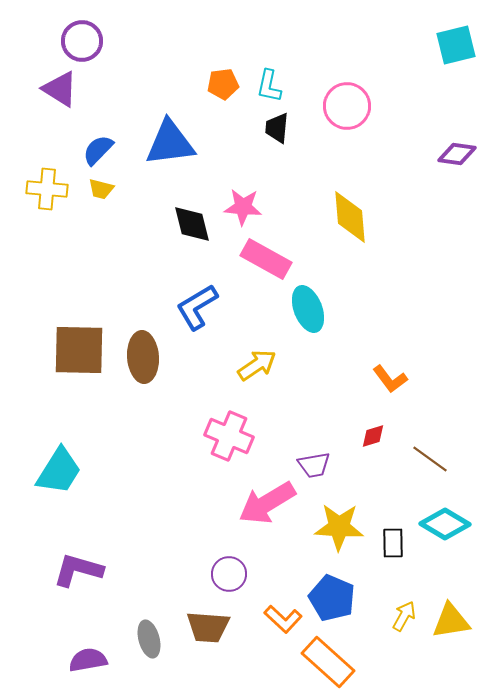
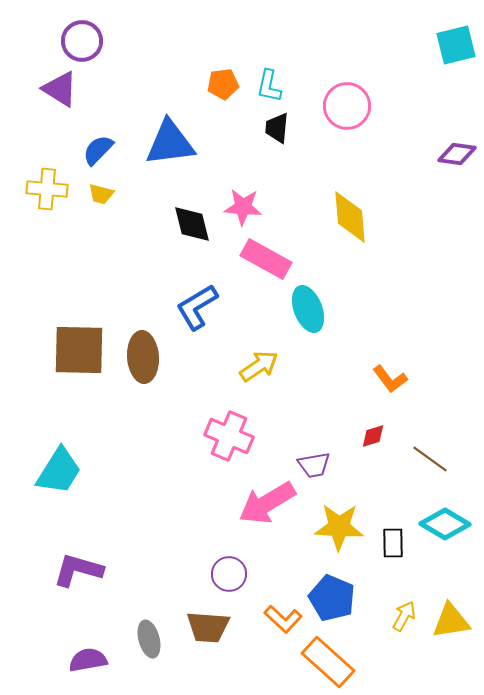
yellow trapezoid at (101, 189): moved 5 px down
yellow arrow at (257, 365): moved 2 px right, 1 px down
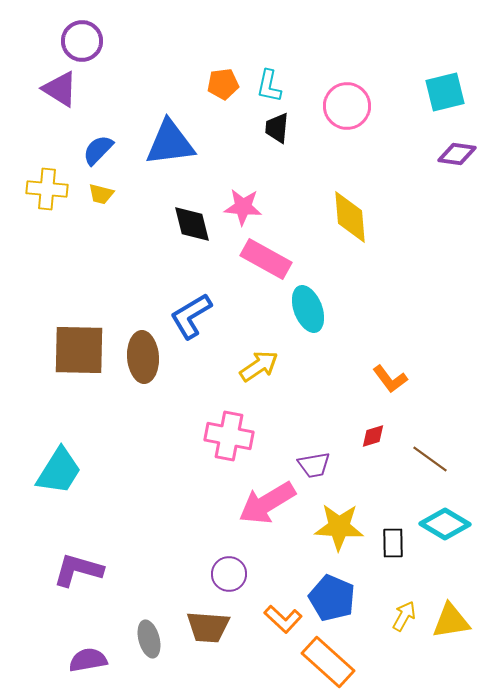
cyan square at (456, 45): moved 11 px left, 47 px down
blue L-shape at (197, 307): moved 6 px left, 9 px down
pink cross at (229, 436): rotated 12 degrees counterclockwise
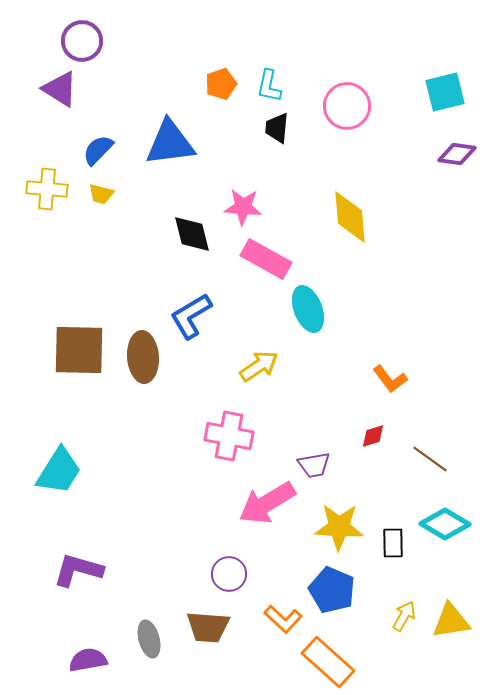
orange pentagon at (223, 84): moved 2 px left; rotated 12 degrees counterclockwise
black diamond at (192, 224): moved 10 px down
blue pentagon at (332, 598): moved 8 px up
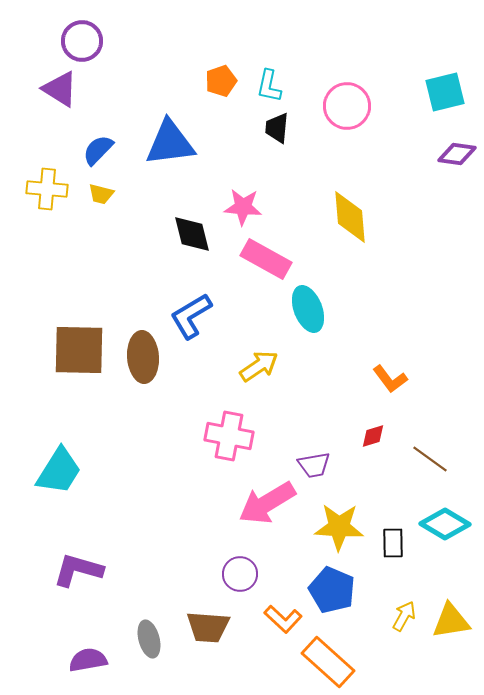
orange pentagon at (221, 84): moved 3 px up
purple circle at (229, 574): moved 11 px right
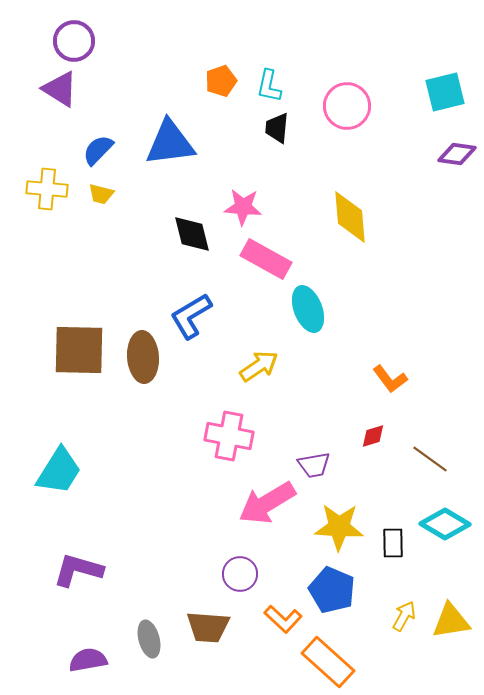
purple circle at (82, 41): moved 8 px left
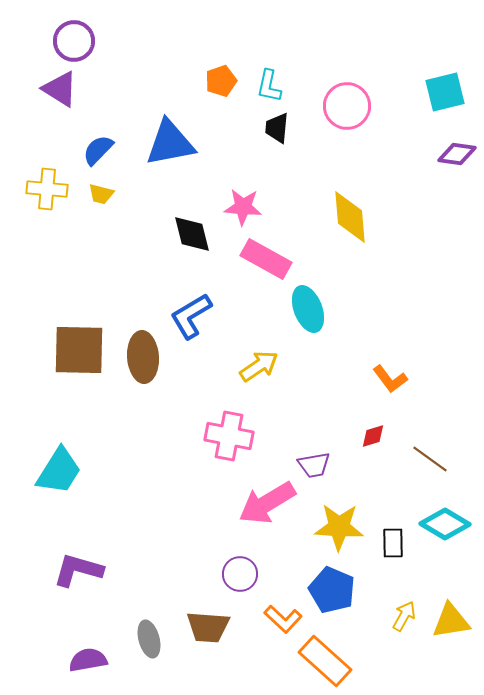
blue triangle at (170, 143): rotated 4 degrees counterclockwise
orange rectangle at (328, 662): moved 3 px left, 1 px up
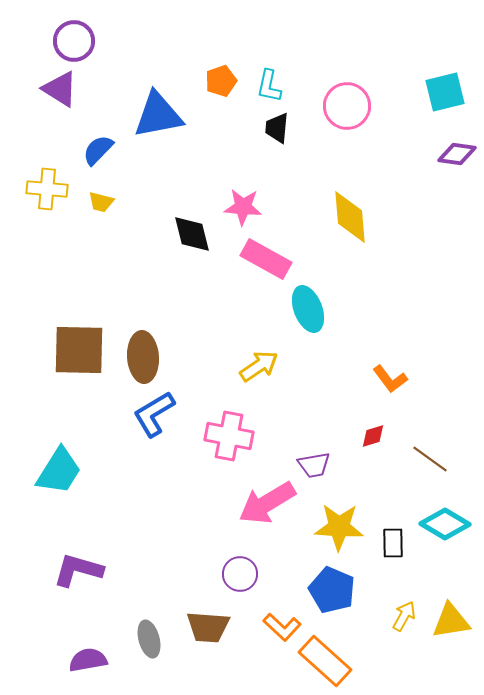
blue triangle at (170, 143): moved 12 px left, 28 px up
yellow trapezoid at (101, 194): moved 8 px down
blue L-shape at (191, 316): moved 37 px left, 98 px down
orange L-shape at (283, 619): moved 1 px left, 8 px down
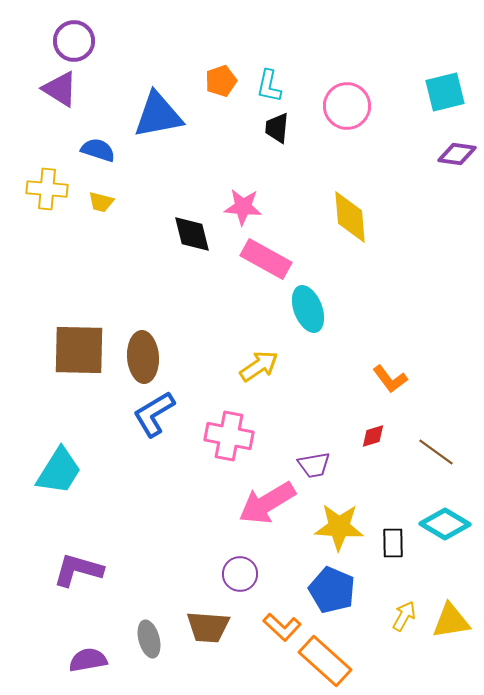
blue semicircle at (98, 150): rotated 64 degrees clockwise
brown line at (430, 459): moved 6 px right, 7 px up
